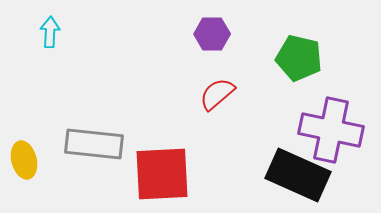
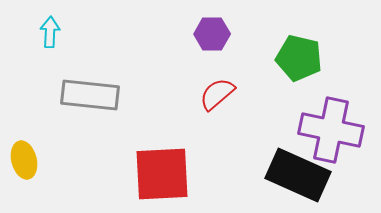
gray rectangle: moved 4 px left, 49 px up
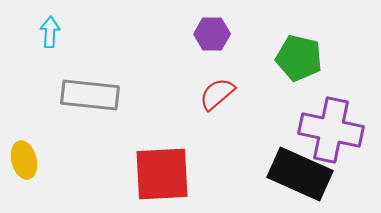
black rectangle: moved 2 px right, 1 px up
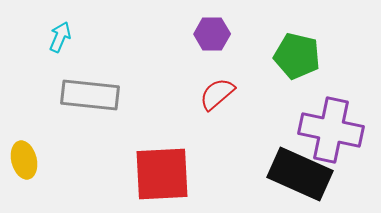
cyan arrow: moved 10 px right, 5 px down; rotated 20 degrees clockwise
green pentagon: moved 2 px left, 2 px up
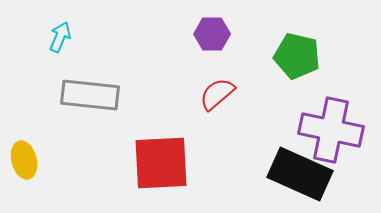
red square: moved 1 px left, 11 px up
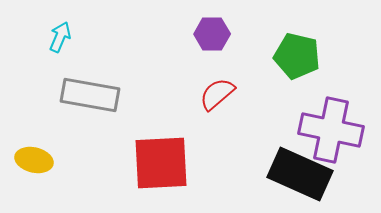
gray rectangle: rotated 4 degrees clockwise
yellow ellipse: moved 10 px right; rotated 63 degrees counterclockwise
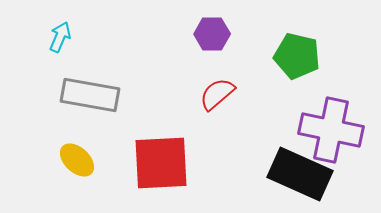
yellow ellipse: moved 43 px right; rotated 30 degrees clockwise
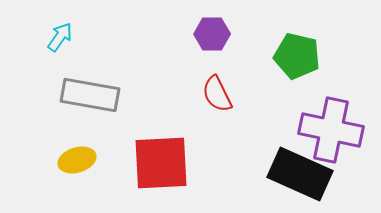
cyan arrow: rotated 12 degrees clockwise
red semicircle: rotated 75 degrees counterclockwise
yellow ellipse: rotated 60 degrees counterclockwise
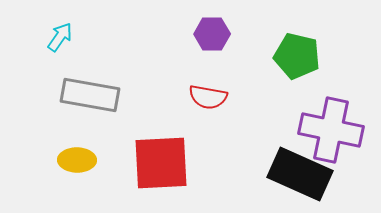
red semicircle: moved 9 px left, 3 px down; rotated 54 degrees counterclockwise
yellow ellipse: rotated 18 degrees clockwise
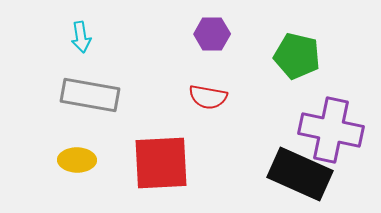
cyan arrow: moved 21 px right; rotated 136 degrees clockwise
